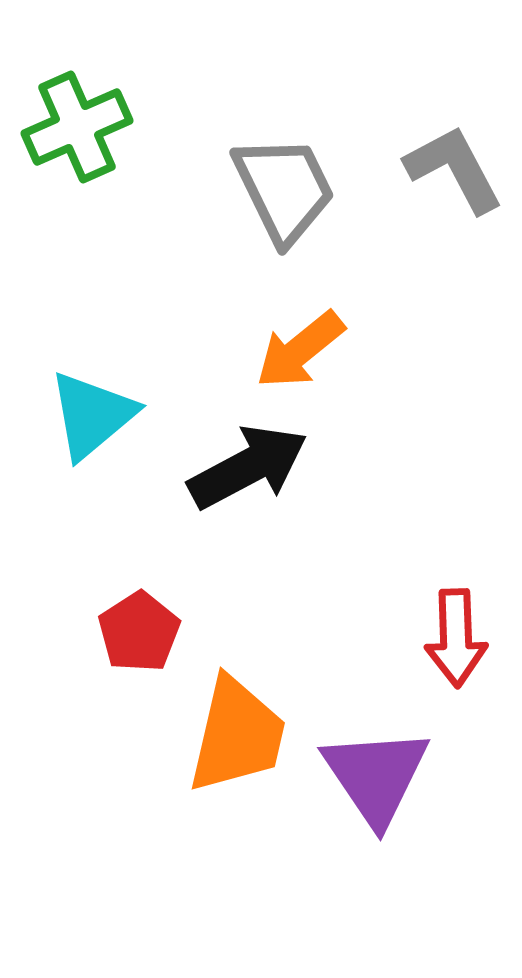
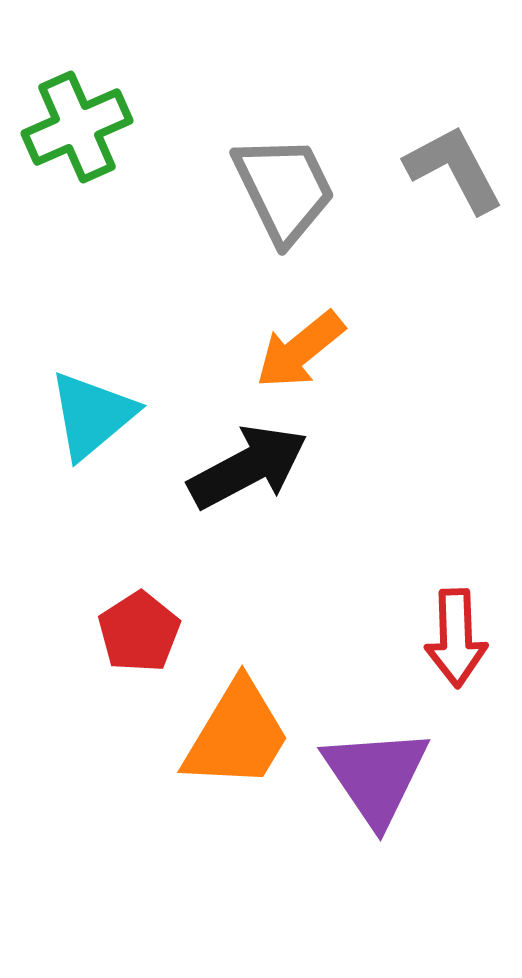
orange trapezoid: rotated 18 degrees clockwise
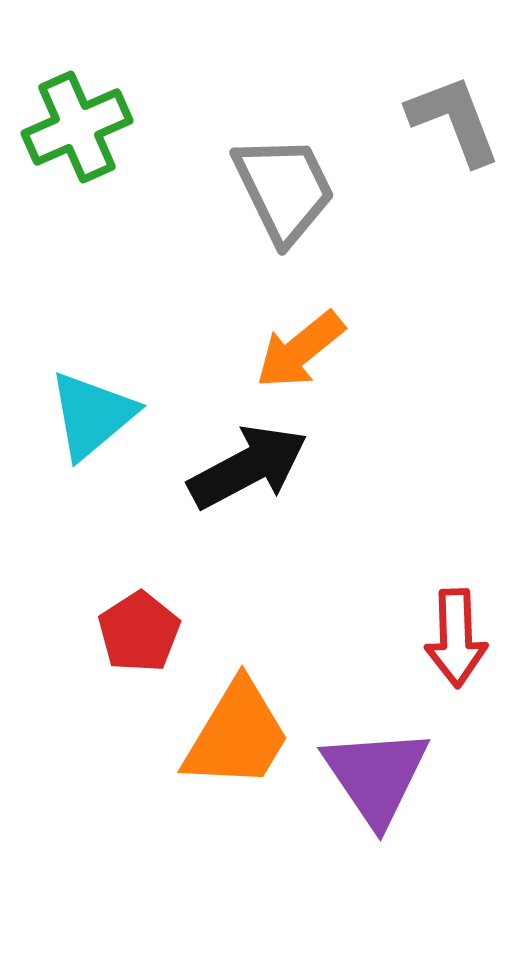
gray L-shape: moved 49 px up; rotated 7 degrees clockwise
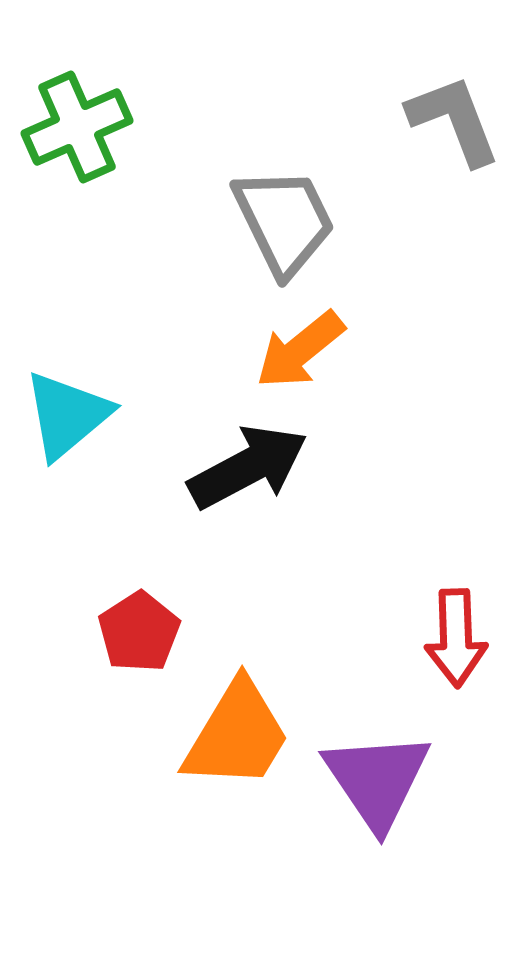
gray trapezoid: moved 32 px down
cyan triangle: moved 25 px left
purple triangle: moved 1 px right, 4 px down
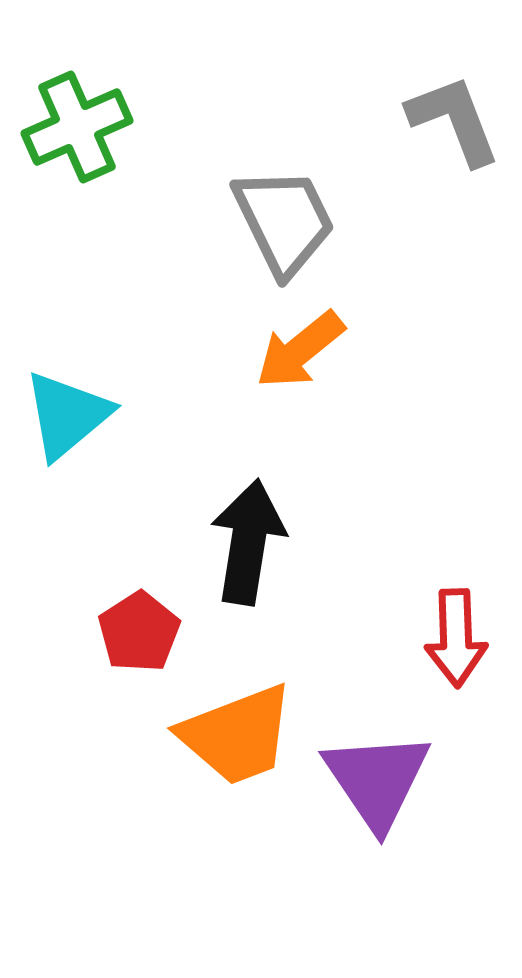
black arrow: moved 75 px down; rotated 53 degrees counterclockwise
orange trapezoid: rotated 38 degrees clockwise
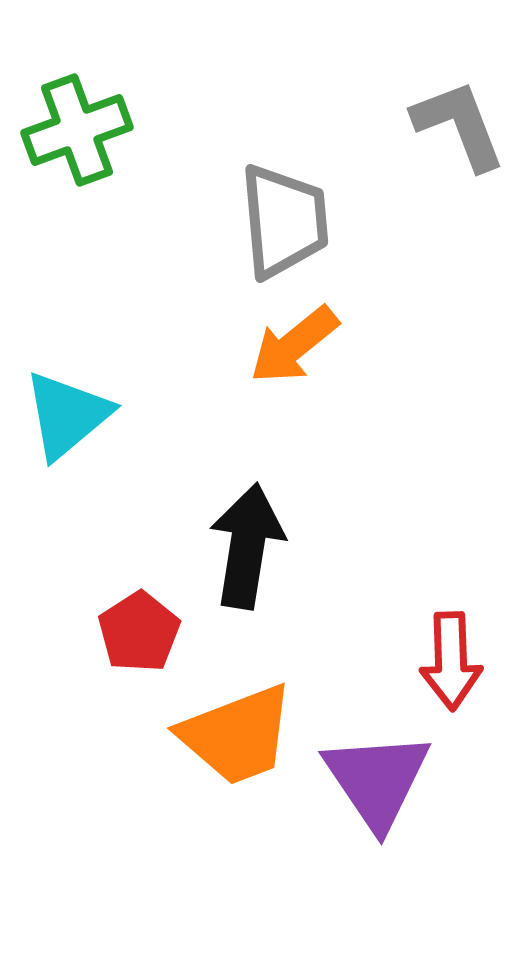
gray L-shape: moved 5 px right, 5 px down
green cross: moved 3 px down; rotated 4 degrees clockwise
gray trapezoid: rotated 21 degrees clockwise
orange arrow: moved 6 px left, 5 px up
black arrow: moved 1 px left, 4 px down
red arrow: moved 5 px left, 23 px down
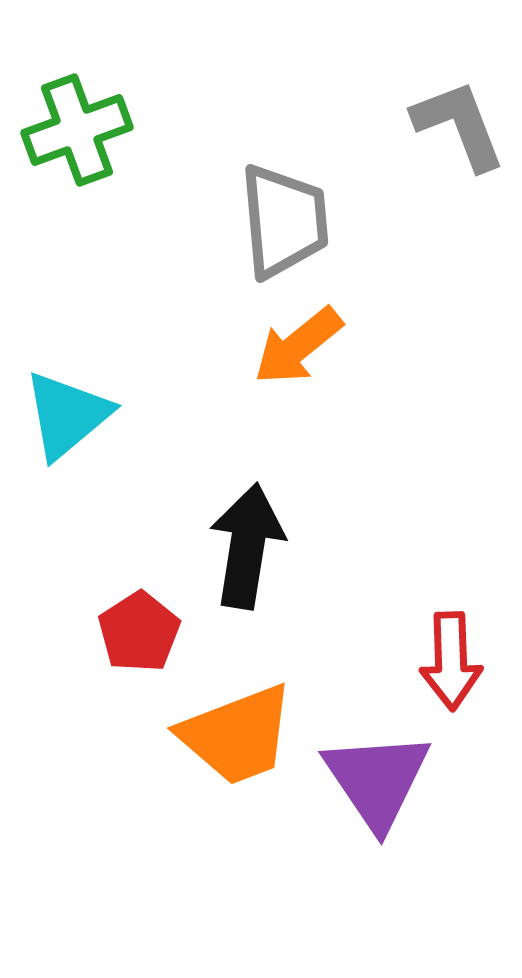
orange arrow: moved 4 px right, 1 px down
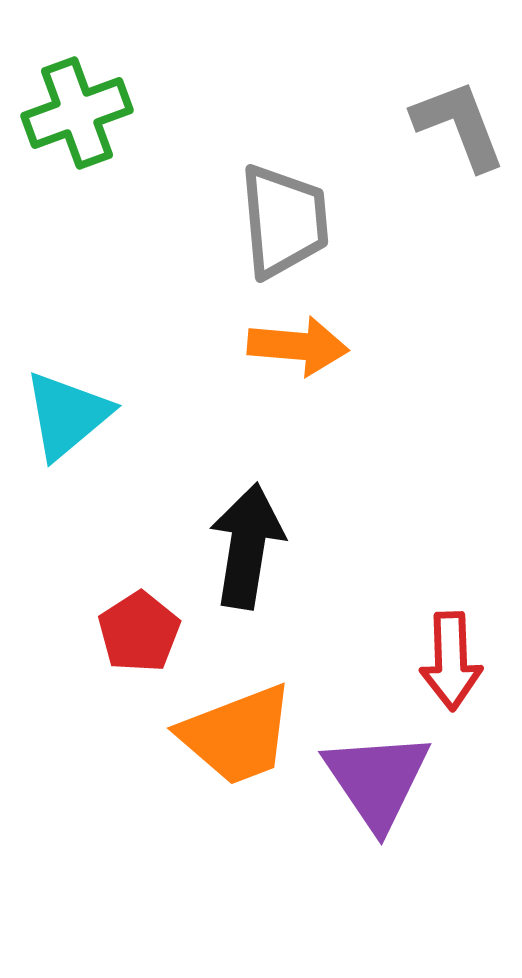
green cross: moved 17 px up
orange arrow: rotated 136 degrees counterclockwise
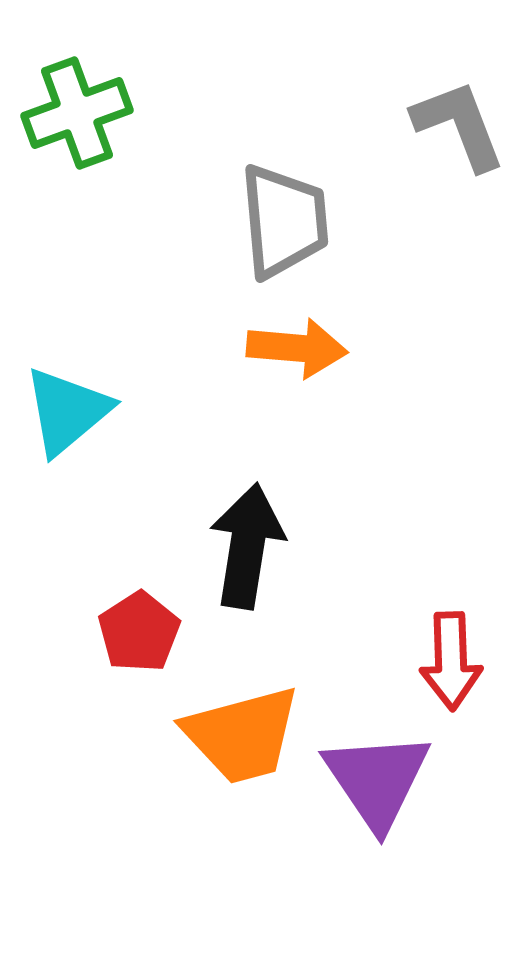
orange arrow: moved 1 px left, 2 px down
cyan triangle: moved 4 px up
orange trapezoid: moved 5 px right; rotated 6 degrees clockwise
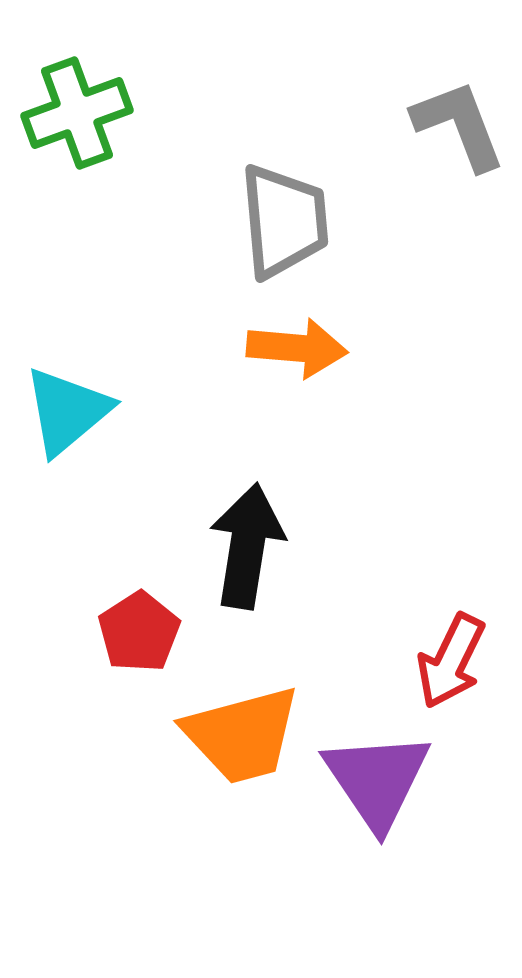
red arrow: rotated 28 degrees clockwise
